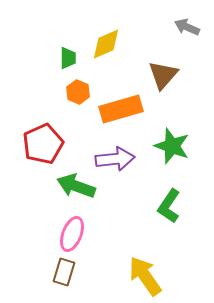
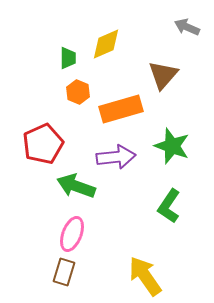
purple arrow: moved 1 px right, 2 px up
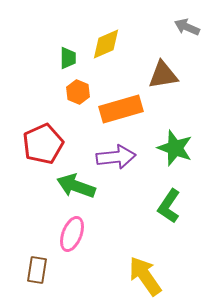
brown triangle: rotated 40 degrees clockwise
green star: moved 3 px right, 2 px down
brown rectangle: moved 27 px left, 2 px up; rotated 8 degrees counterclockwise
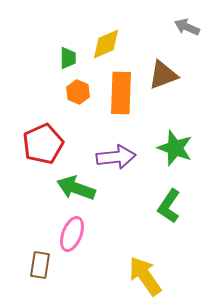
brown triangle: rotated 12 degrees counterclockwise
orange rectangle: moved 16 px up; rotated 72 degrees counterclockwise
green arrow: moved 2 px down
brown rectangle: moved 3 px right, 5 px up
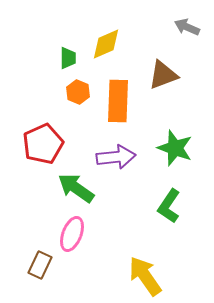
orange rectangle: moved 3 px left, 8 px down
green arrow: rotated 15 degrees clockwise
brown rectangle: rotated 16 degrees clockwise
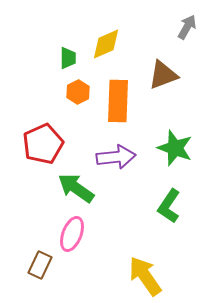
gray arrow: rotated 95 degrees clockwise
orange hexagon: rotated 10 degrees clockwise
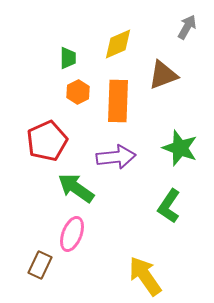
yellow diamond: moved 12 px right
red pentagon: moved 4 px right, 3 px up
green star: moved 5 px right
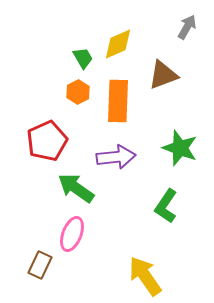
green trapezoid: moved 15 px right; rotated 30 degrees counterclockwise
green L-shape: moved 3 px left
